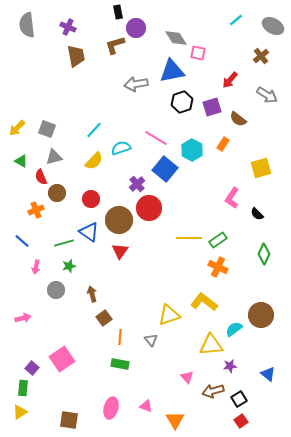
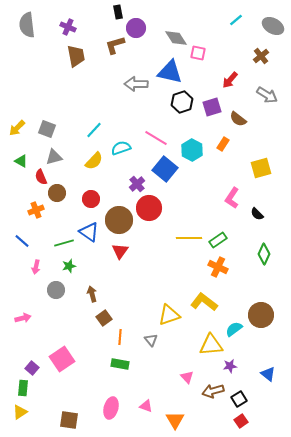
blue triangle at (172, 71): moved 2 px left, 1 px down; rotated 24 degrees clockwise
gray arrow at (136, 84): rotated 10 degrees clockwise
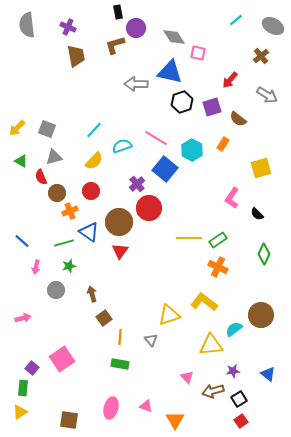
gray diamond at (176, 38): moved 2 px left, 1 px up
cyan semicircle at (121, 148): moved 1 px right, 2 px up
red circle at (91, 199): moved 8 px up
orange cross at (36, 210): moved 34 px right, 1 px down
brown circle at (119, 220): moved 2 px down
purple star at (230, 366): moved 3 px right, 5 px down
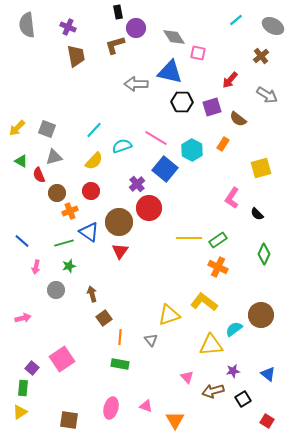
black hexagon at (182, 102): rotated 20 degrees clockwise
red semicircle at (41, 177): moved 2 px left, 2 px up
black square at (239, 399): moved 4 px right
red square at (241, 421): moved 26 px right; rotated 24 degrees counterclockwise
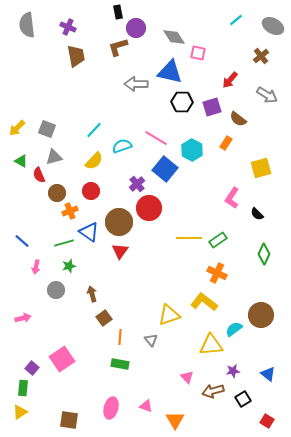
brown L-shape at (115, 45): moved 3 px right, 2 px down
orange rectangle at (223, 144): moved 3 px right, 1 px up
orange cross at (218, 267): moved 1 px left, 6 px down
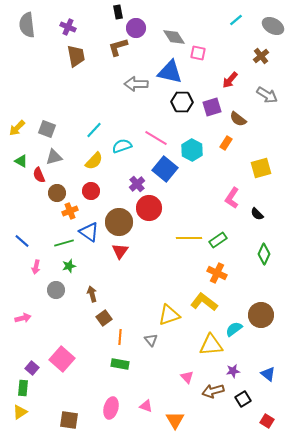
pink square at (62, 359): rotated 15 degrees counterclockwise
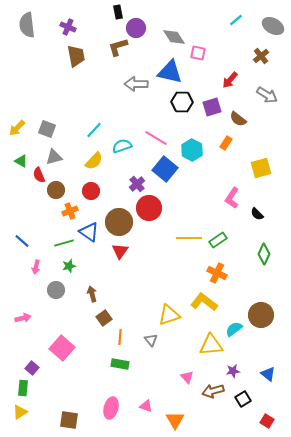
brown circle at (57, 193): moved 1 px left, 3 px up
pink square at (62, 359): moved 11 px up
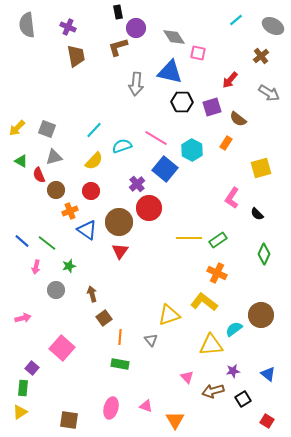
gray arrow at (136, 84): rotated 85 degrees counterclockwise
gray arrow at (267, 95): moved 2 px right, 2 px up
blue triangle at (89, 232): moved 2 px left, 2 px up
green line at (64, 243): moved 17 px left; rotated 54 degrees clockwise
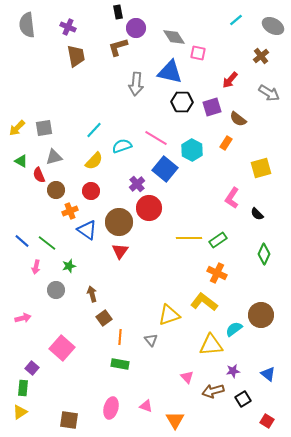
gray square at (47, 129): moved 3 px left, 1 px up; rotated 30 degrees counterclockwise
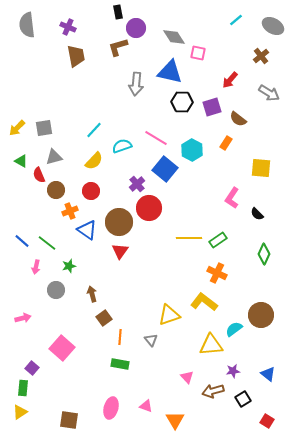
yellow square at (261, 168): rotated 20 degrees clockwise
